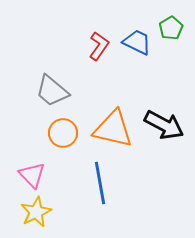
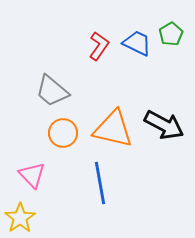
green pentagon: moved 6 px down
blue trapezoid: moved 1 px down
yellow star: moved 16 px left, 6 px down; rotated 8 degrees counterclockwise
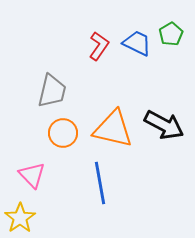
gray trapezoid: rotated 117 degrees counterclockwise
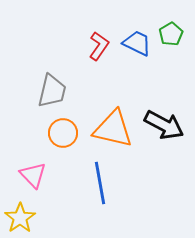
pink triangle: moved 1 px right
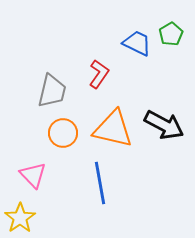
red L-shape: moved 28 px down
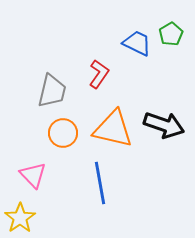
black arrow: rotated 9 degrees counterclockwise
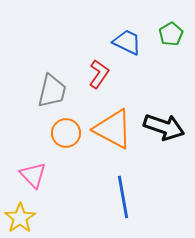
blue trapezoid: moved 10 px left, 1 px up
black arrow: moved 2 px down
orange triangle: rotated 15 degrees clockwise
orange circle: moved 3 px right
blue line: moved 23 px right, 14 px down
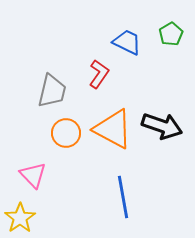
black arrow: moved 2 px left, 1 px up
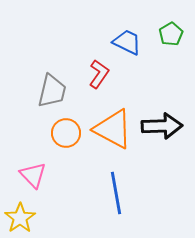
black arrow: rotated 21 degrees counterclockwise
blue line: moved 7 px left, 4 px up
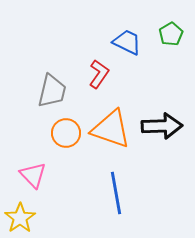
orange triangle: moved 2 px left; rotated 9 degrees counterclockwise
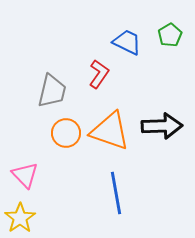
green pentagon: moved 1 px left, 1 px down
orange triangle: moved 1 px left, 2 px down
pink triangle: moved 8 px left
